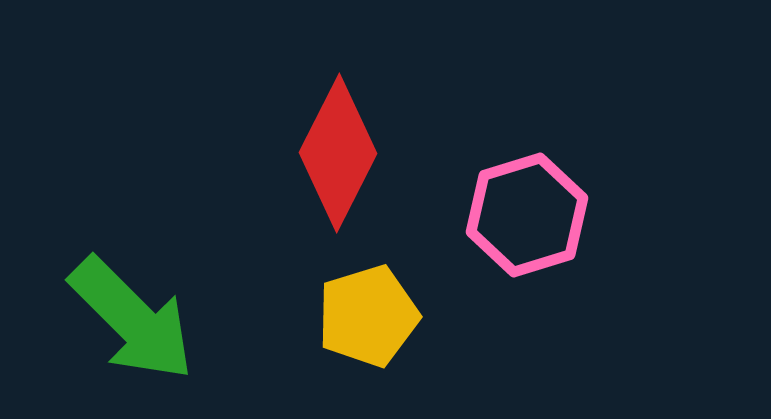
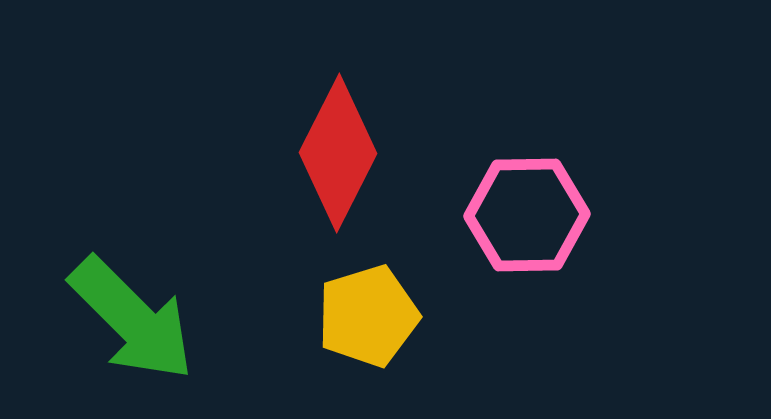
pink hexagon: rotated 16 degrees clockwise
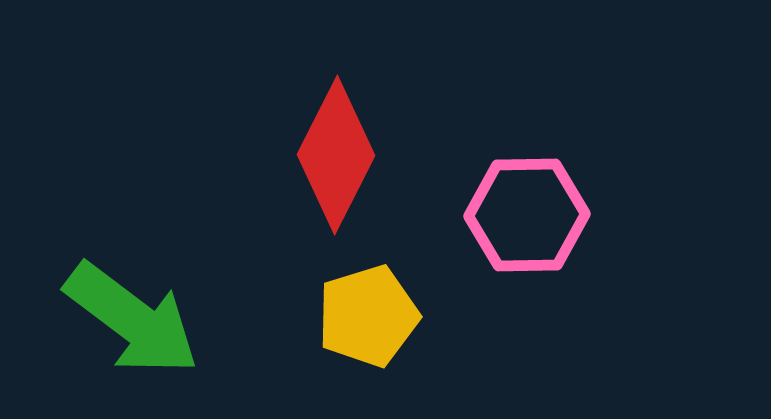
red diamond: moved 2 px left, 2 px down
green arrow: rotated 8 degrees counterclockwise
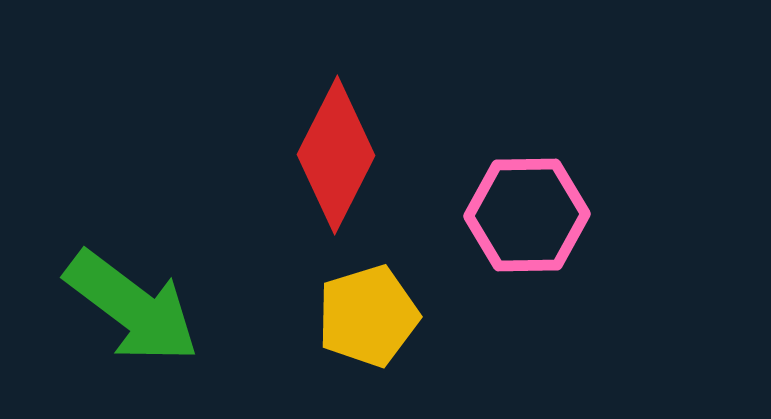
green arrow: moved 12 px up
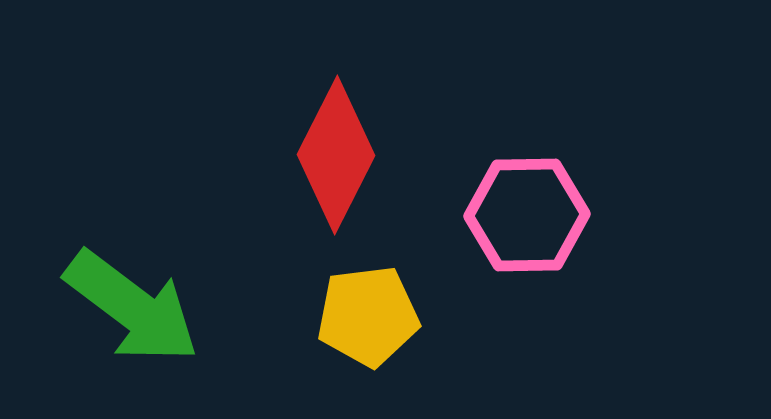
yellow pentagon: rotated 10 degrees clockwise
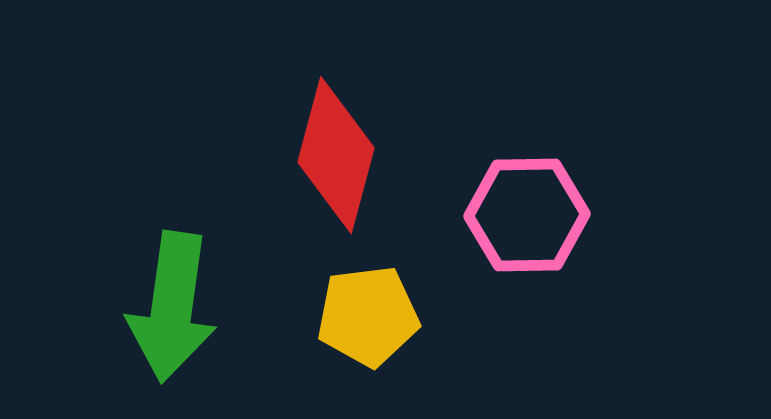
red diamond: rotated 12 degrees counterclockwise
green arrow: moved 40 px right; rotated 61 degrees clockwise
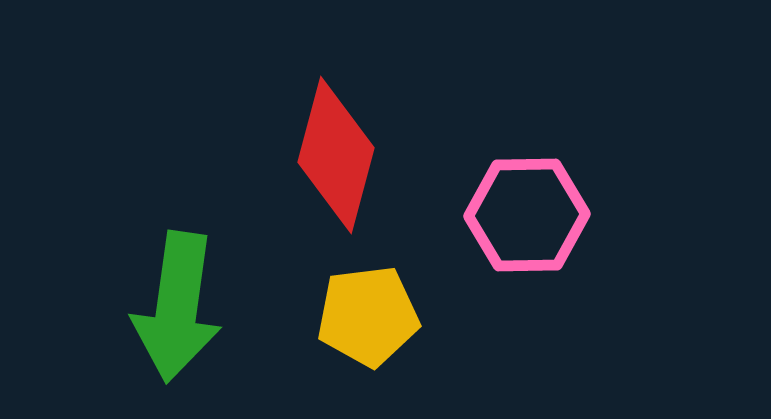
green arrow: moved 5 px right
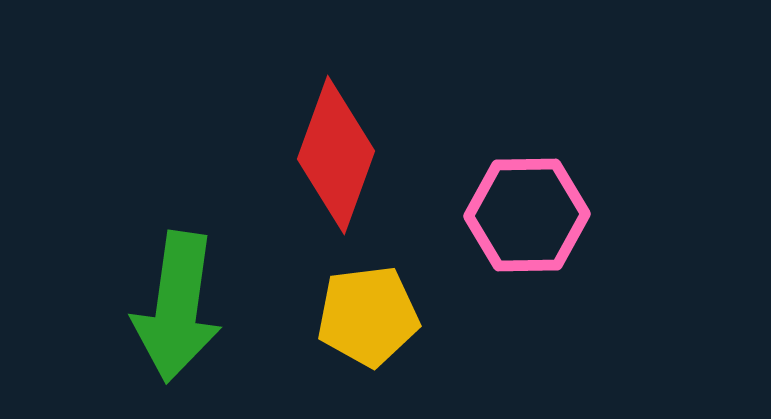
red diamond: rotated 5 degrees clockwise
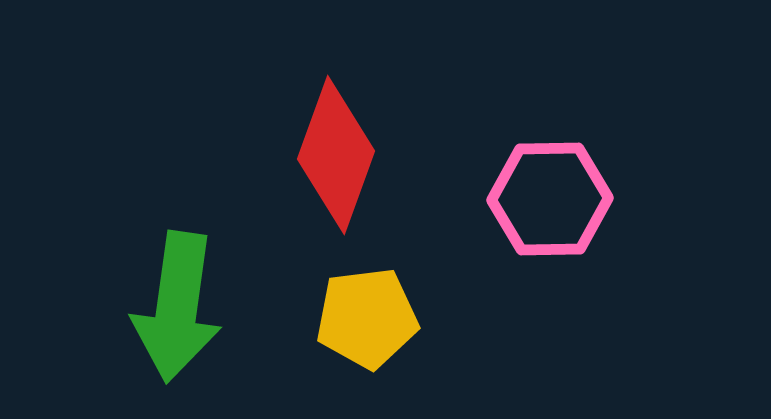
pink hexagon: moved 23 px right, 16 px up
yellow pentagon: moved 1 px left, 2 px down
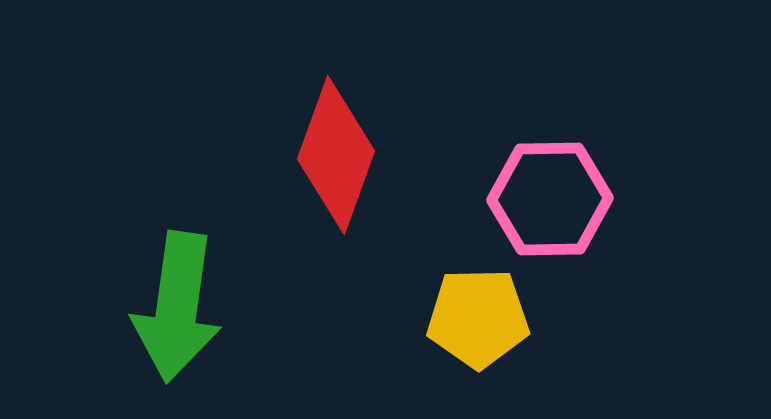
yellow pentagon: moved 111 px right; rotated 6 degrees clockwise
